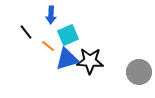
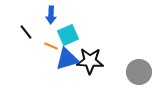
orange line: moved 3 px right; rotated 16 degrees counterclockwise
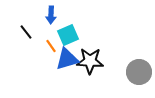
orange line: rotated 32 degrees clockwise
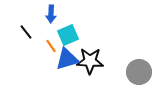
blue arrow: moved 1 px up
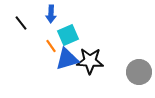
black line: moved 5 px left, 9 px up
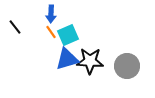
black line: moved 6 px left, 4 px down
orange line: moved 14 px up
gray circle: moved 12 px left, 6 px up
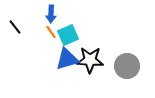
black star: moved 1 px up
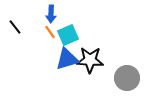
orange line: moved 1 px left
gray circle: moved 12 px down
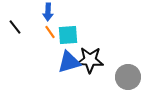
blue arrow: moved 3 px left, 2 px up
cyan square: rotated 20 degrees clockwise
blue triangle: moved 2 px right, 3 px down
gray circle: moved 1 px right, 1 px up
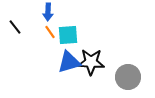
black star: moved 1 px right, 2 px down
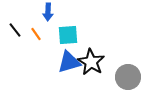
black line: moved 3 px down
orange line: moved 14 px left, 2 px down
black star: rotated 28 degrees clockwise
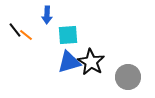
blue arrow: moved 1 px left, 3 px down
orange line: moved 10 px left, 1 px down; rotated 16 degrees counterclockwise
